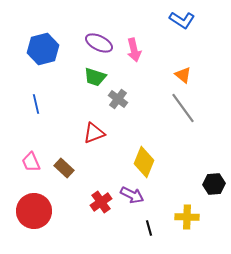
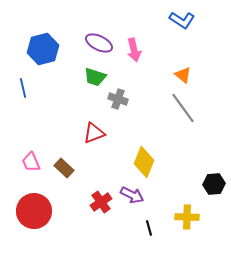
gray cross: rotated 18 degrees counterclockwise
blue line: moved 13 px left, 16 px up
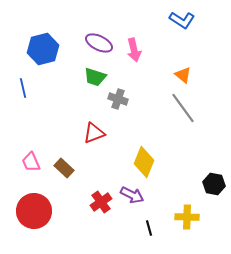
black hexagon: rotated 15 degrees clockwise
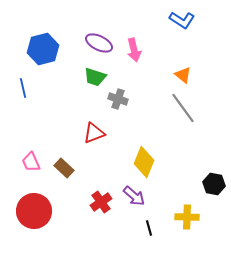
purple arrow: moved 2 px right, 1 px down; rotated 15 degrees clockwise
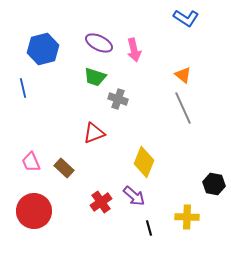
blue L-shape: moved 4 px right, 2 px up
gray line: rotated 12 degrees clockwise
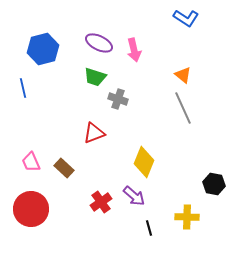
red circle: moved 3 px left, 2 px up
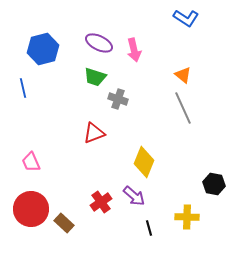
brown rectangle: moved 55 px down
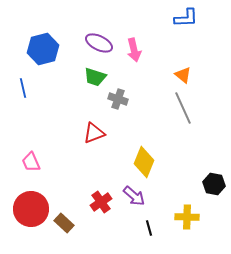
blue L-shape: rotated 35 degrees counterclockwise
